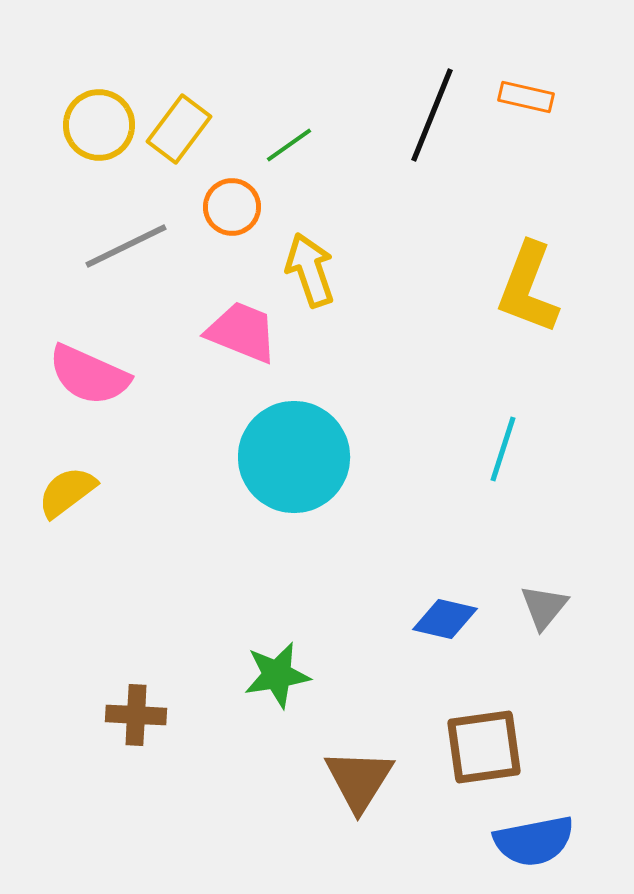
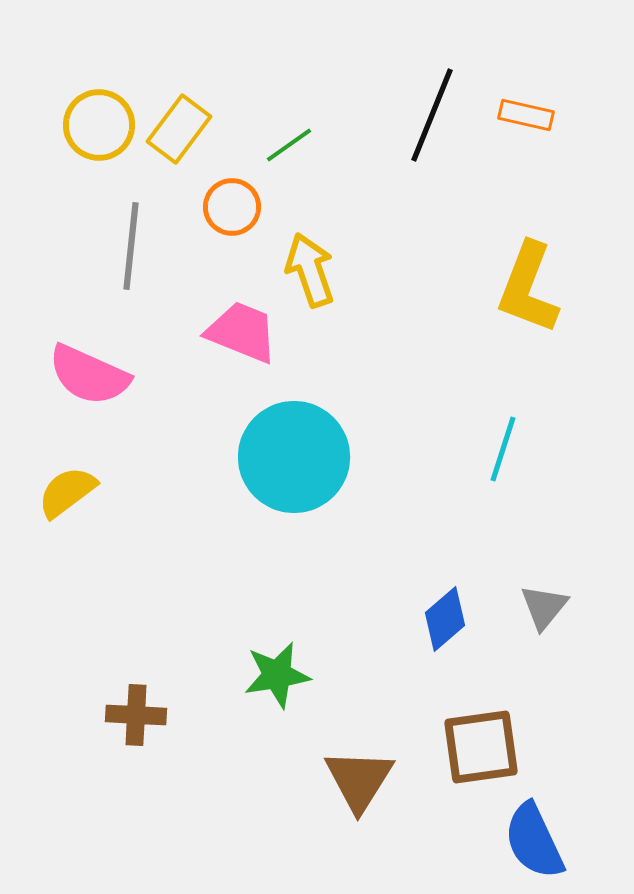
orange rectangle: moved 18 px down
gray line: moved 5 px right; rotated 58 degrees counterclockwise
blue diamond: rotated 54 degrees counterclockwise
brown square: moved 3 px left
blue semicircle: rotated 76 degrees clockwise
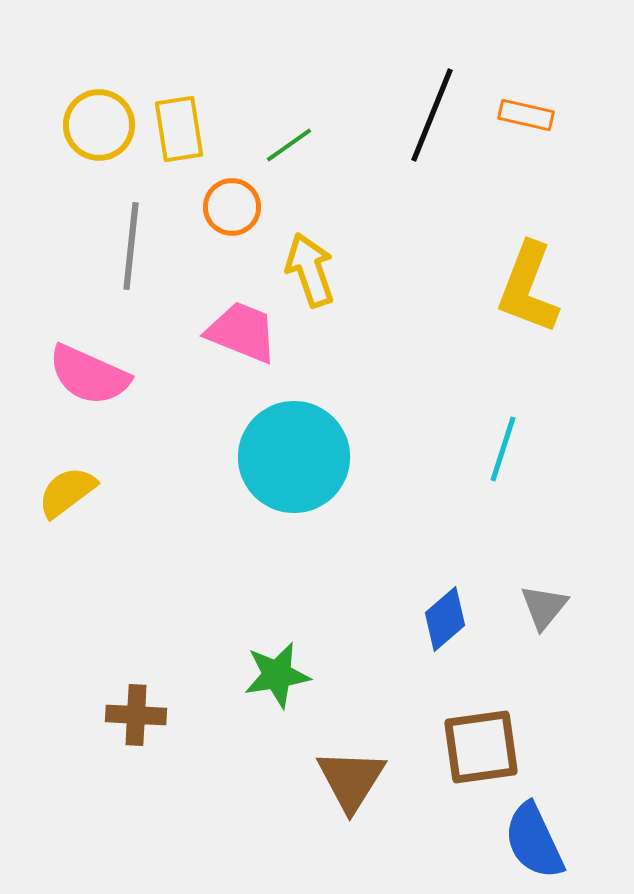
yellow rectangle: rotated 46 degrees counterclockwise
brown triangle: moved 8 px left
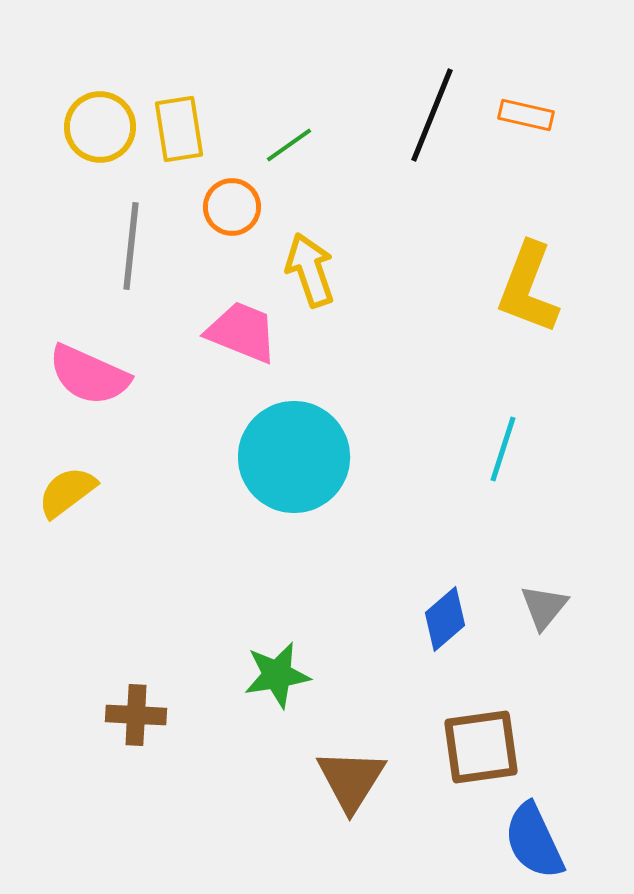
yellow circle: moved 1 px right, 2 px down
